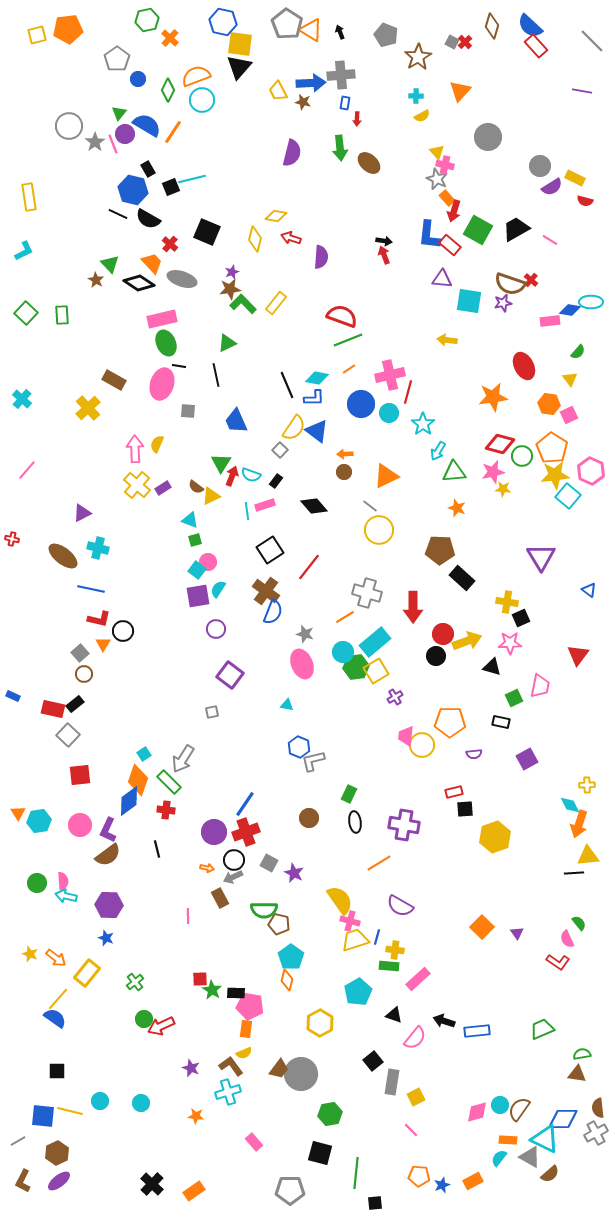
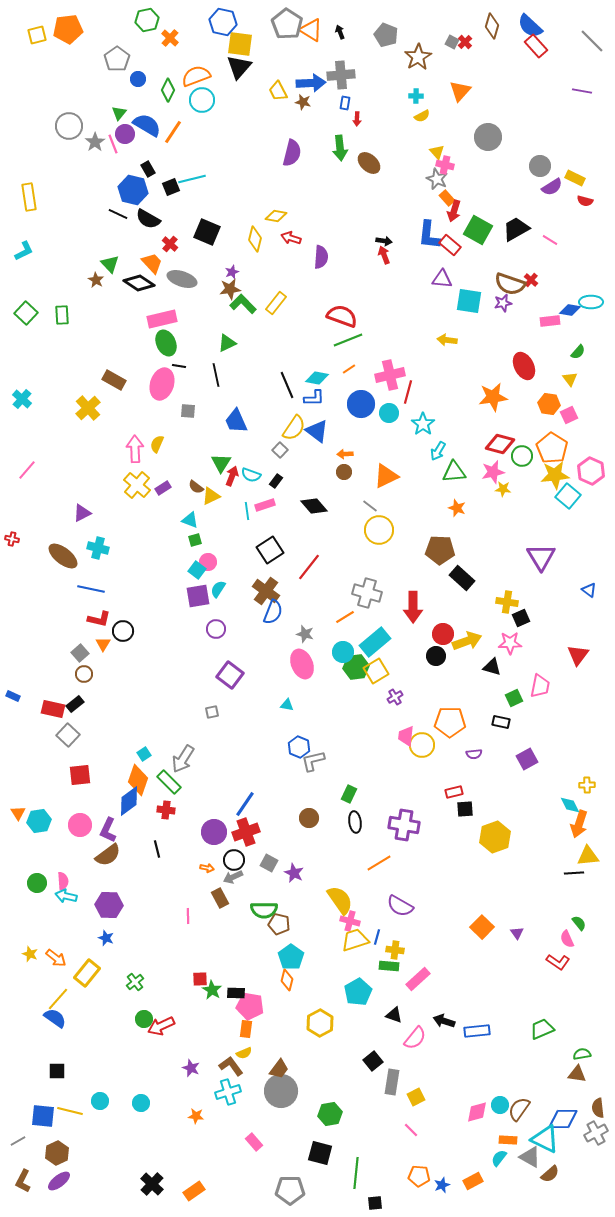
gray circle at (301, 1074): moved 20 px left, 17 px down
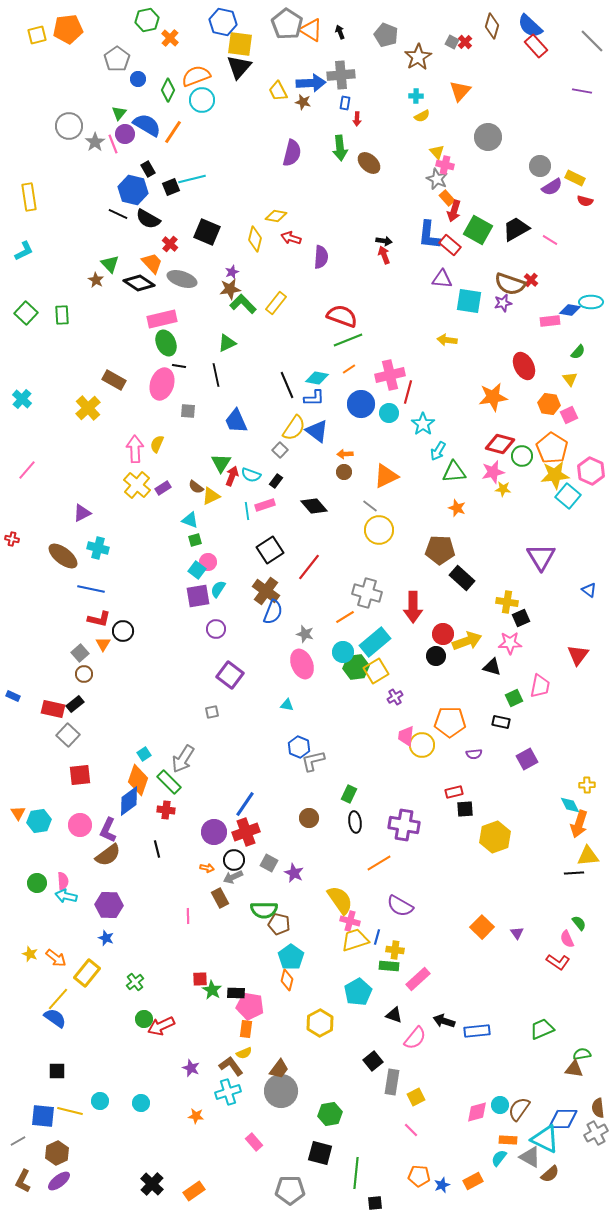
brown triangle at (577, 1074): moved 3 px left, 5 px up
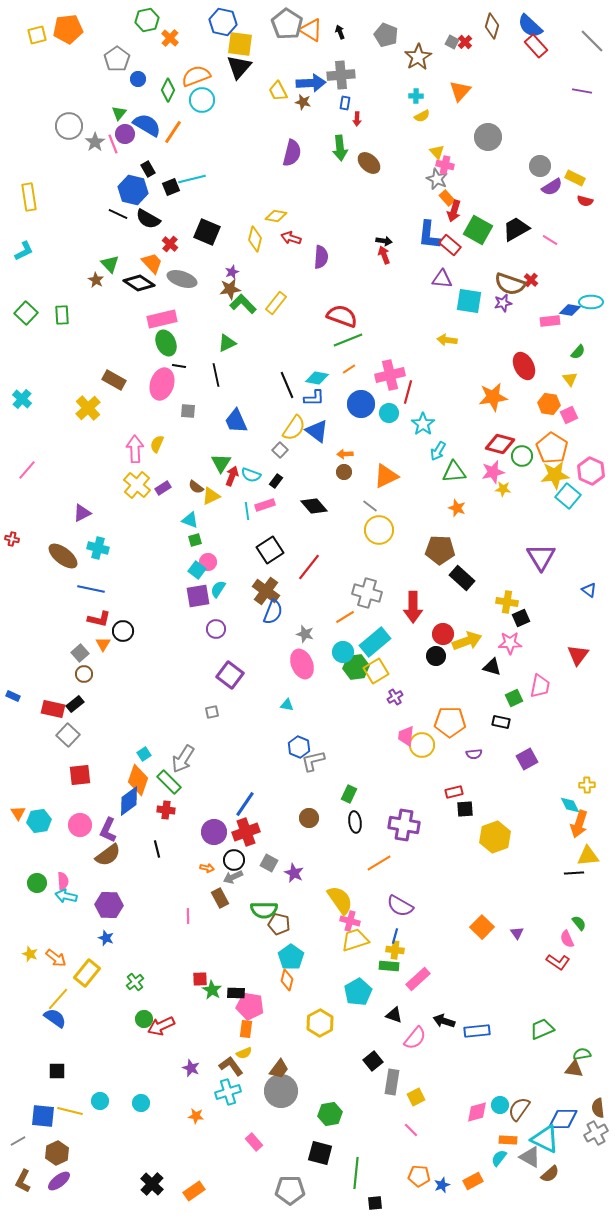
blue line at (377, 937): moved 18 px right, 1 px up
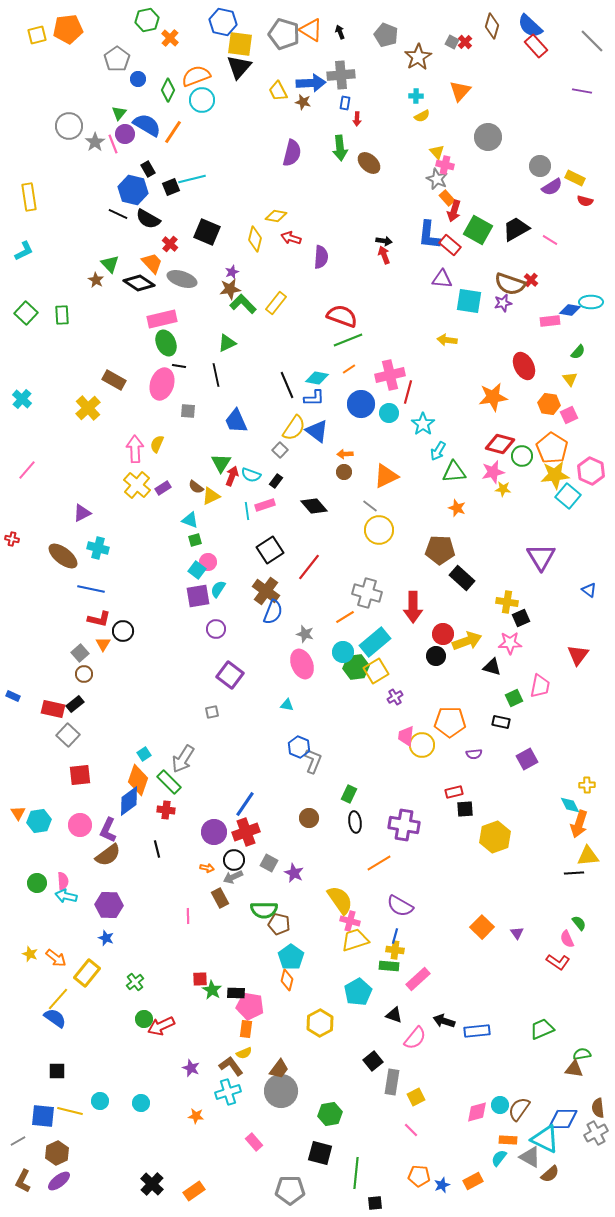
gray pentagon at (287, 24): moved 3 px left, 10 px down; rotated 16 degrees counterclockwise
gray L-shape at (313, 761): rotated 125 degrees clockwise
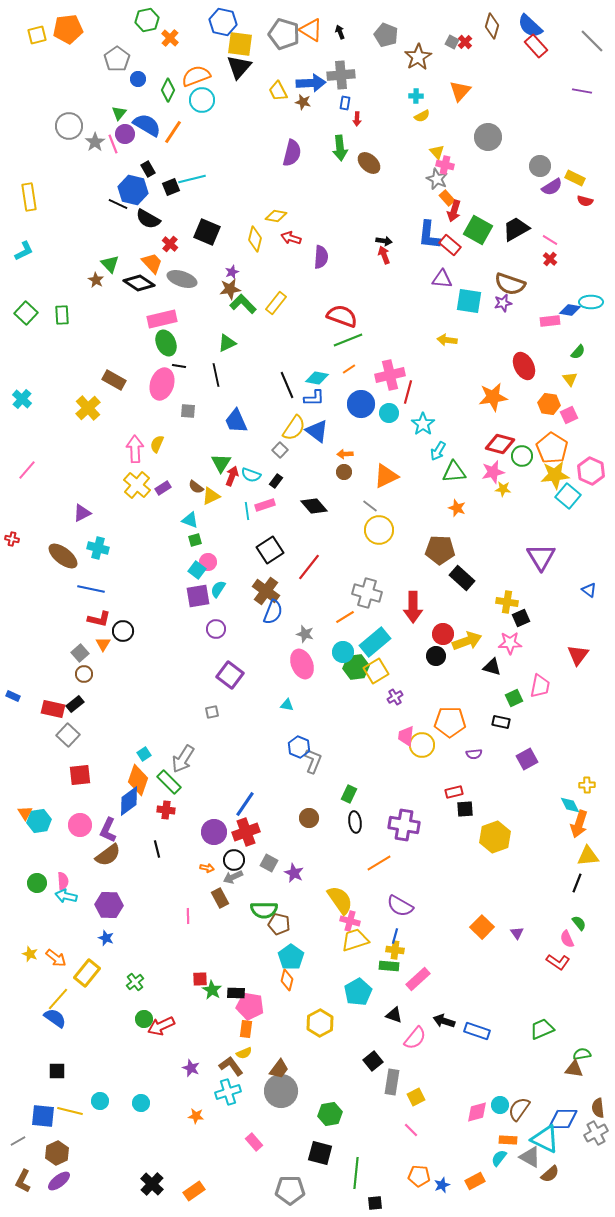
black line at (118, 214): moved 10 px up
red cross at (531, 280): moved 19 px right, 21 px up
orange triangle at (18, 813): moved 7 px right
black line at (574, 873): moved 3 px right, 10 px down; rotated 66 degrees counterclockwise
blue rectangle at (477, 1031): rotated 25 degrees clockwise
orange rectangle at (473, 1181): moved 2 px right
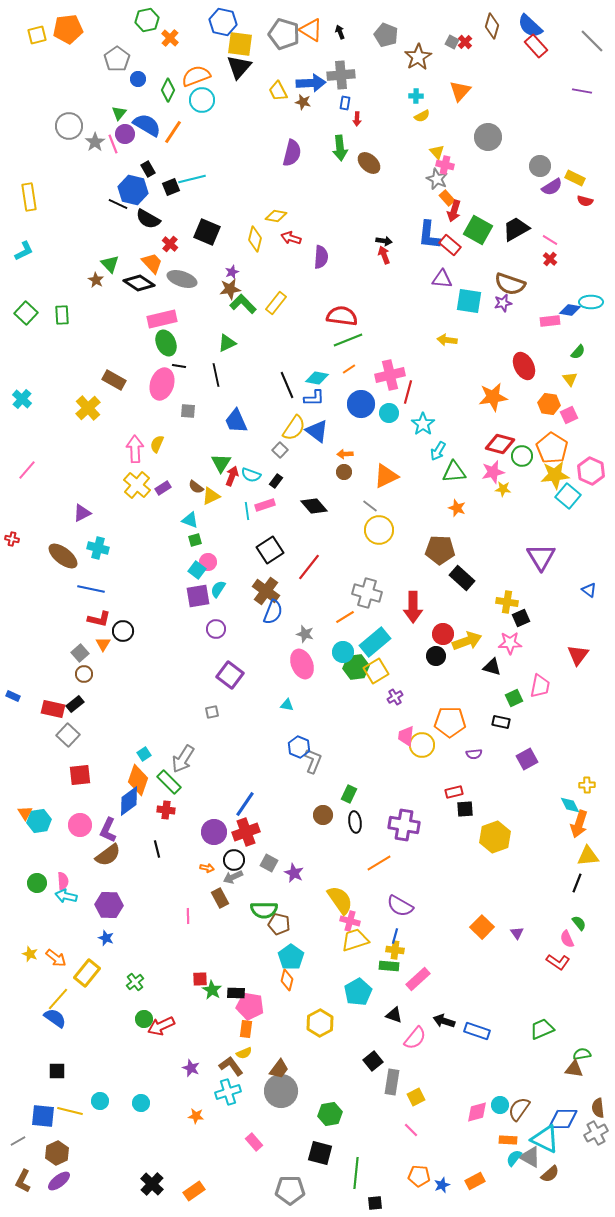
red semicircle at (342, 316): rotated 12 degrees counterclockwise
brown circle at (309, 818): moved 14 px right, 3 px up
cyan semicircle at (499, 1158): moved 15 px right
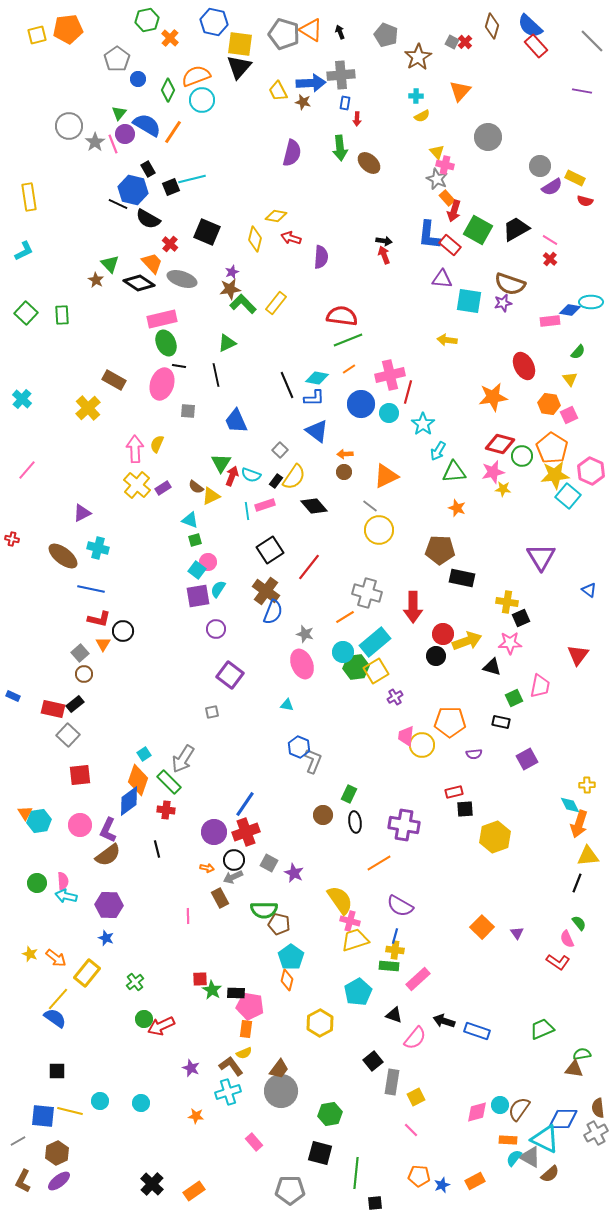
blue hexagon at (223, 22): moved 9 px left
yellow semicircle at (294, 428): moved 49 px down
black rectangle at (462, 578): rotated 30 degrees counterclockwise
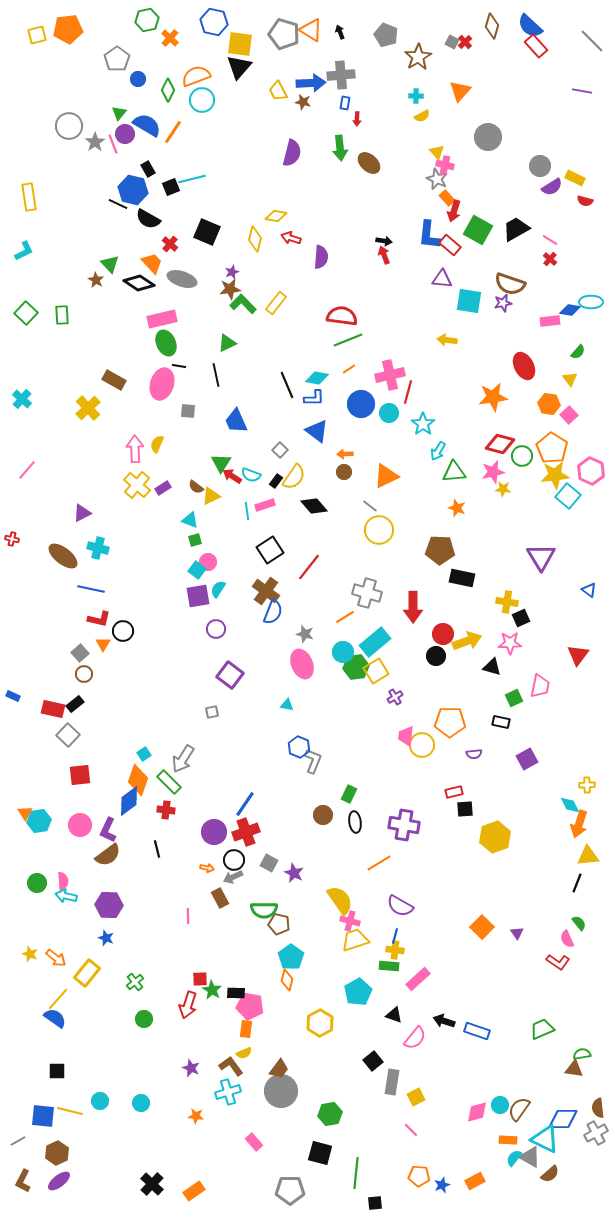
pink square at (569, 415): rotated 18 degrees counterclockwise
red arrow at (232, 476): rotated 78 degrees counterclockwise
red arrow at (161, 1026): moved 27 px right, 21 px up; rotated 48 degrees counterclockwise
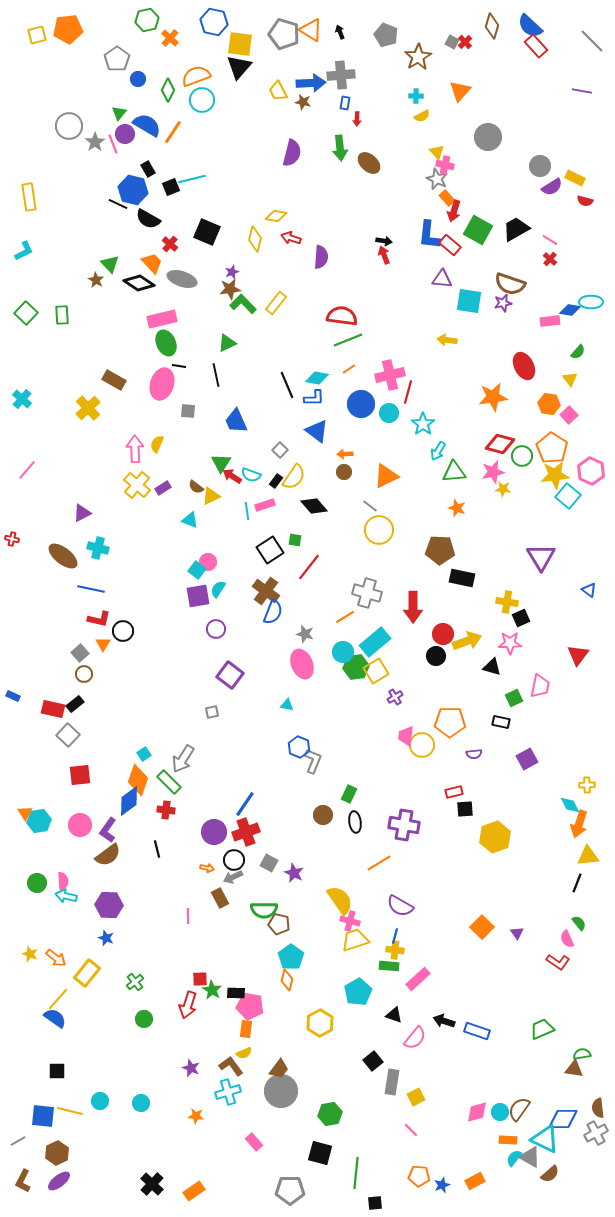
green square at (195, 540): moved 100 px right; rotated 24 degrees clockwise
purple L-shape at (108, 830): rotated 10 degrees clockwise
cyan circle at (500, 1105): moved 7 px down
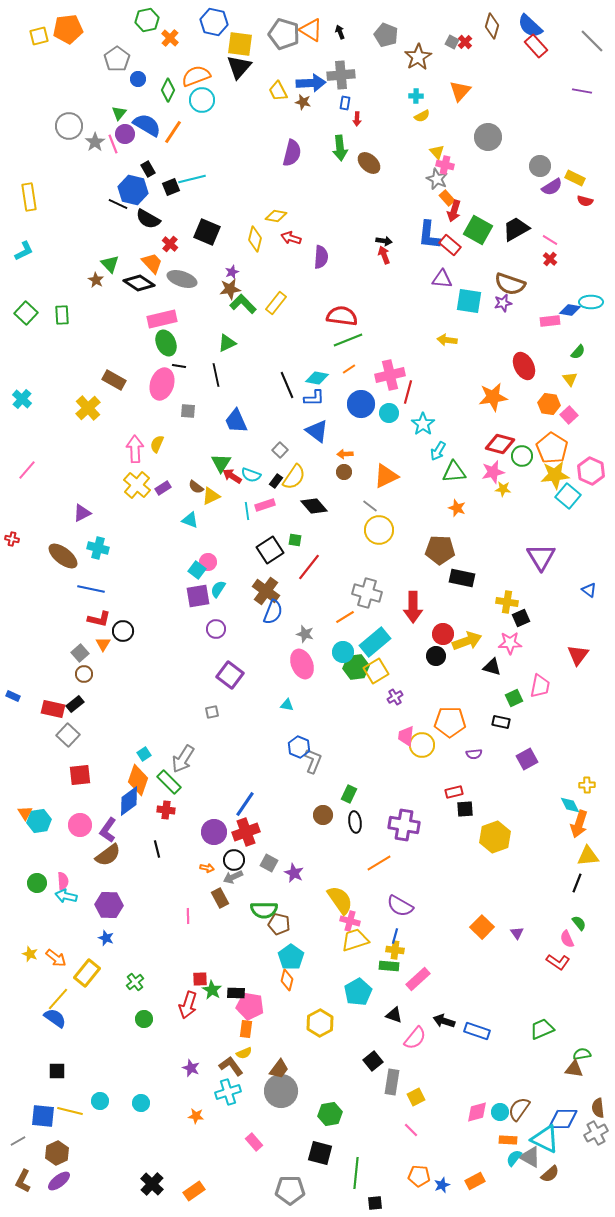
yellow square at (37, 35): moved 2 px right, 1 px down
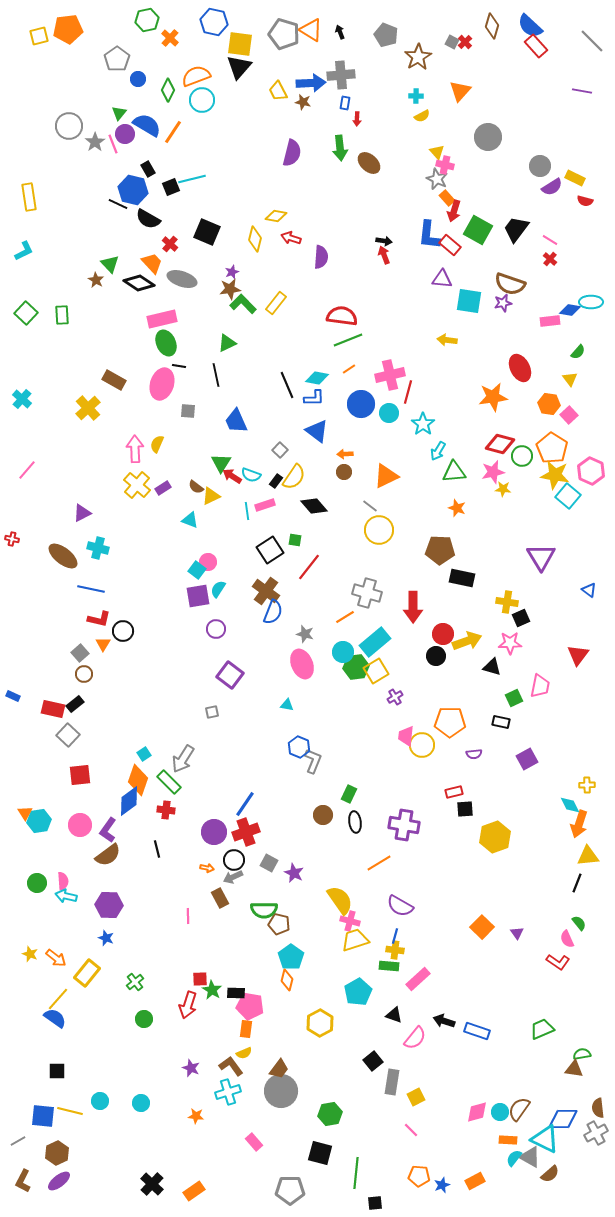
black trapezoid at (516, 229): rotated 24 degrees counterclockwise
red ellipse at (524, 366): moved 4 px left, 2 px down
yellow star at (555, 475): rotated 16 degrees clockwise
